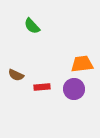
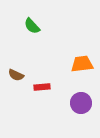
purple circle: moved 7 px right, 14 px down
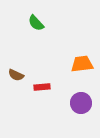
green semicircle: moved 4 px right, 3 px up
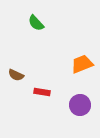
orange trapezoid: rotated 15 degrees counterclockwise
red rectangle: moved 5 px down; rotated 14 degrees clockwise
purple circle: moved 1 px left, 2 px down
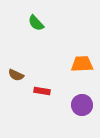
orange trapezoid: rotated 20 degrees clockwise
red rectangle: moved 1 px up
purple circle: moved 2 px right
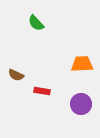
purple circle: moved 1 px left, 1 px up
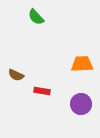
green semicircle: moved 6 px up
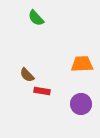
green semicircle: moved 1 px down
brown semicircle: moved 11 px right; rotated 21 degrees clockwise
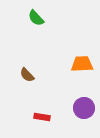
red rectangle: moved 26 px down
purple circle: moved 3 px right, 4 px down
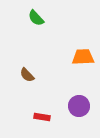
orange trapezoid: moved 1 px right, 7 px up
purple circle: moved 5 px left, 2 px up
